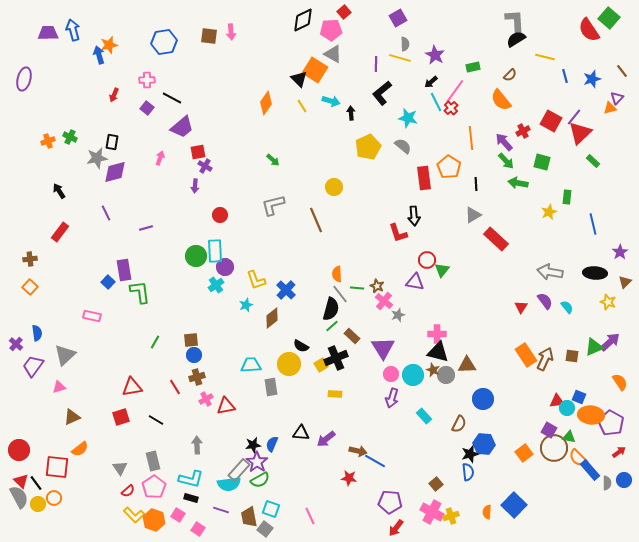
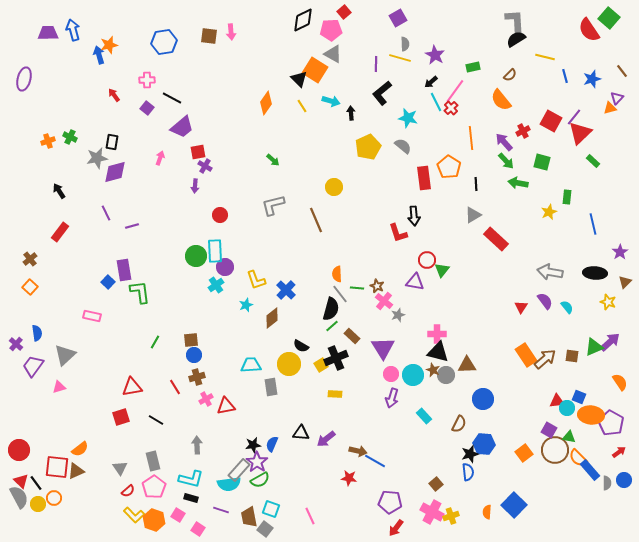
red arrow at (114, 95): rotated 120 degrees clockwise
purple line at (146, 228): moved 14 px left, 2 px up
brown cross at (30, 259): rotated 32 degrees counterclockwise
brown arrow at (545, 359): rotated 25 degrees clockwise
brown triangle at (72, 417): moved 4 px right, 54 px down
brown circle at (554, 448): moved 1 px right, 2 px down
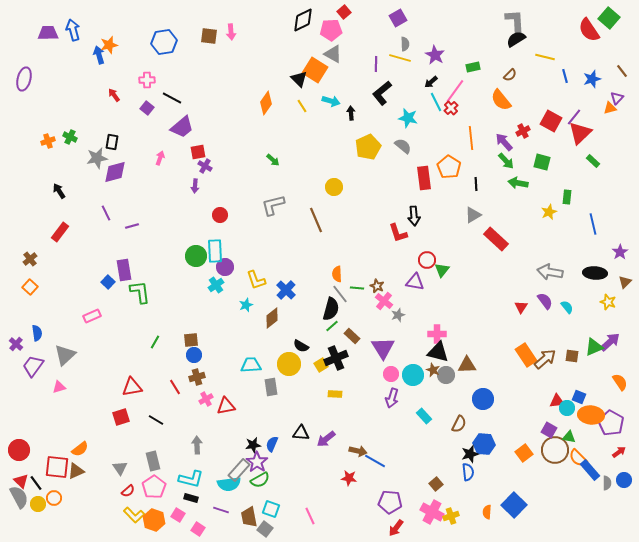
pink rectangle at (92, 316): rotated 36 degrees counterclockwise
